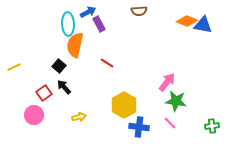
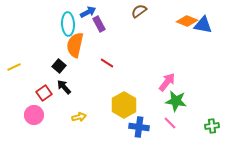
brown semicircle: rotated 147 degrees clockwise
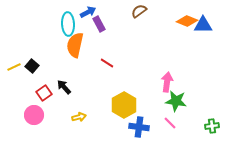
blue triangle: rotated 12 degrees counterclockwise
black square: moved 27 px left
pink arrow: rotated 30 degrees counterclockwise
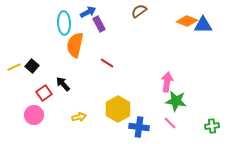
cyan ellipse: moved 4 px left, 1 px up
black arrow: moved 1 px left, 3 px up
yellow hexagon: moved 6 px left, 4 px down
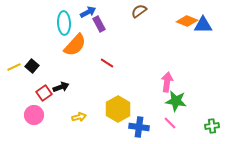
orange semicircle: rotated 150 degrees counterclockwise
black arrow: moved 2 px left, 3 px down; rotated 112 degrees clockwise
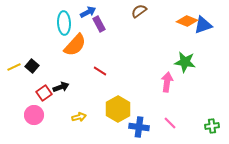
blue triangle: rotated 18 degrees counterclockwise
red line: moved 7 px left, 8 px down
green star: moved 9 px right, 39 px up
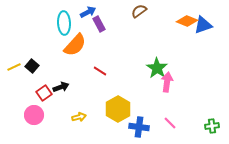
green star: moved 28 px left, 6 px down; rotated 25 degrees clockwise
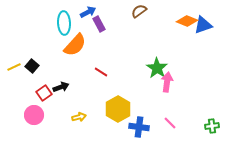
red line: moved 1 px right, 1 px down
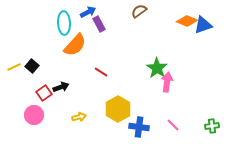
pink line: moved 3 px right, 2 px down
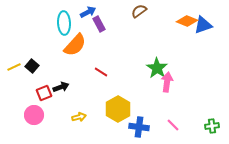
red square: rotated 14 degrees clockwise
